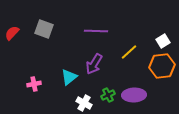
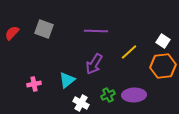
white square: rotated 24 degrees counterclockwise
orange hexagon: moved 1 px right
cyan triangle: moved 2 px left, 3 px down
white cross: moved 3 px left
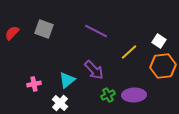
purple line: rotated 25 degrees clockwise
white square: moved 4 px left
purple arrow: moved 6 px down; rotated 75 degrees counterclockwise
white cross: moved 21 px left; rotated 14 degrees clockwise
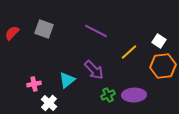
white cross: moved 11 px left
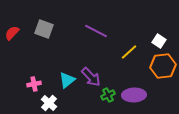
purple arrow: moved 3 px left, 7 px down
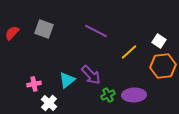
purple arrow: moved 2 px up
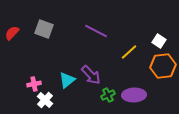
white cross: moved 4 px left, 3 px up
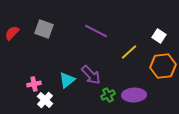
white square: moved 5 px up
